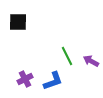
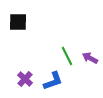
purple arrow: moved 1 px left, 3 px up
purple cross: rotated 21 degrees counterclockwise
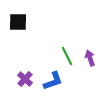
purple arrow: rotated 42 degrees clockwise
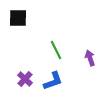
black square: moved 4 px up
green line: moved 11 px left, 6 px up
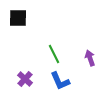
green line: moved 2 px left, 4 px down
blue L-shape: moved 7 px right; rotated 85 degrees clockwise
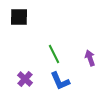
black square: moved 1 px right, 1 px up
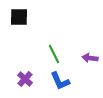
purple arrow: rotated 63 degrees counterclockwise
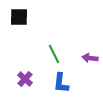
blue L-shape: moved 1 px right, 2 px down; rotated 30 degrees clockwise
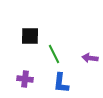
black square: moved 11 px right, 19 px down
purple cross: rotated 35 degrees counterclockwise
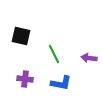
black square: moved 9 px left; rotated 12 degrees clockwise
purple arrow: moved 1 px left
blue L-shape: rotated 85 degrees counterclockwise
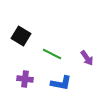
black square: rotated 18 degrees clockwise
green line: moved 2 px left; rotated 36 degrees counterclockwise
purple arrow: moved 2 px left; rotated 133 degrees counterclockwise
